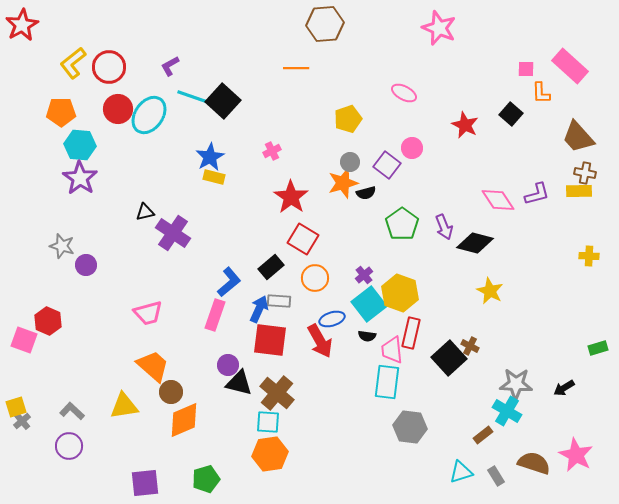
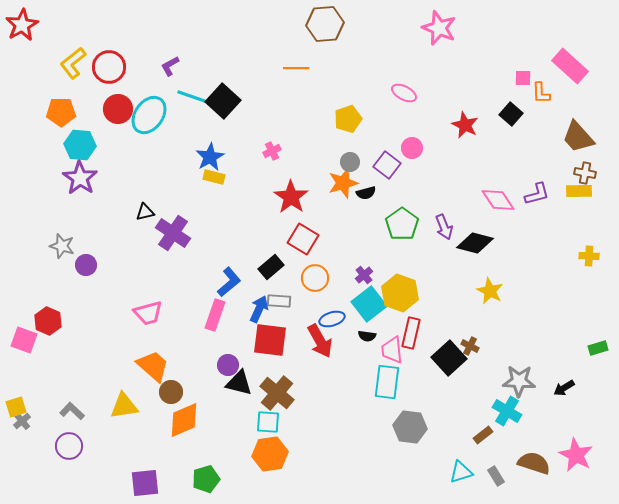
pink square at (526, 69): moved 3 px left, 9 px down
gray star at (516, 384): moved 3 px right, 3 px up
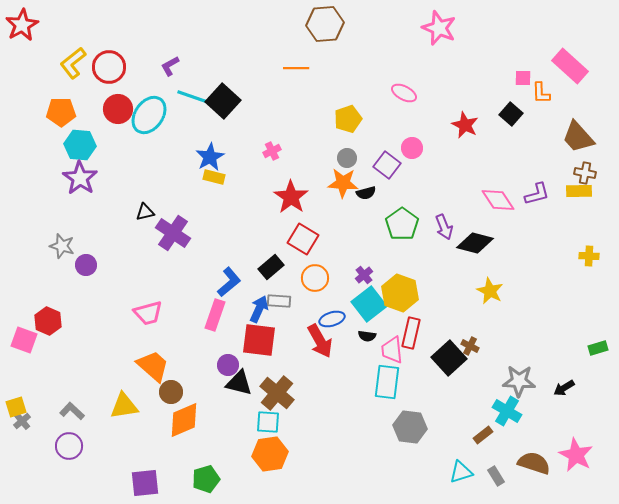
gray circle at (350, 162): moved 3 px left, 4 px up
orange star at (343, 183): rotated 20 degrees clockwise
red square at (270, 340): moved 11 px left
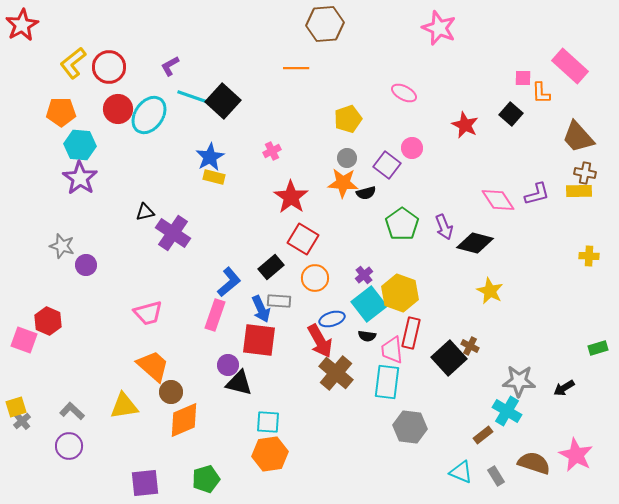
blue arrow at (259, 309): moved 2 px right; rotated 132 degrees clockwise
brown cross at (277, 393): moved 59 px right, 20 px up
cyan triangle at (461, 472): rotated 40 degrees clockwise
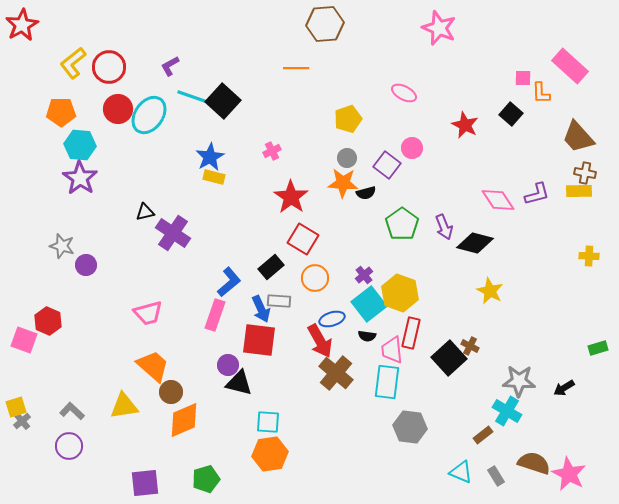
pink star at (576, 455): moved 7 px left, 19 px down
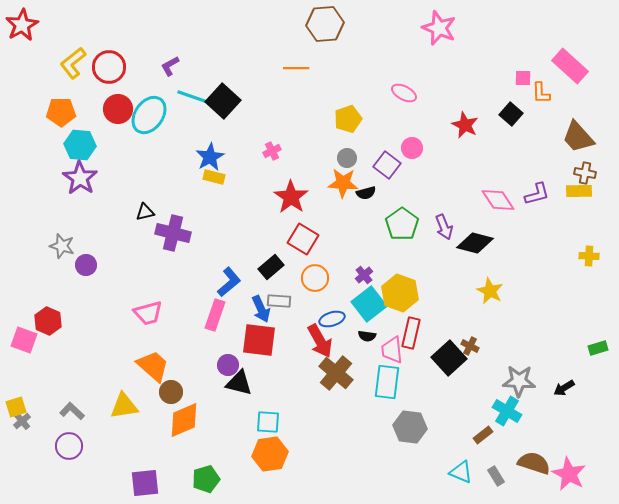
purple cross at (173, 233): rotated 20 degrees counterclockwise
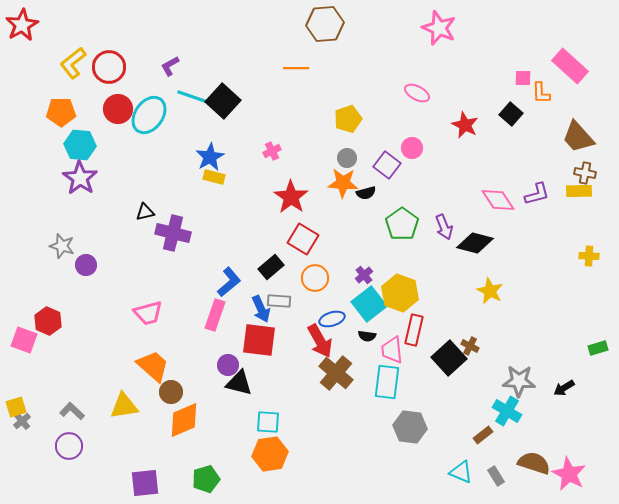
pink ellipse at (404, 93): moved 13 px right
red rectangle at (411, 333): moved 3 px right, 3 px up
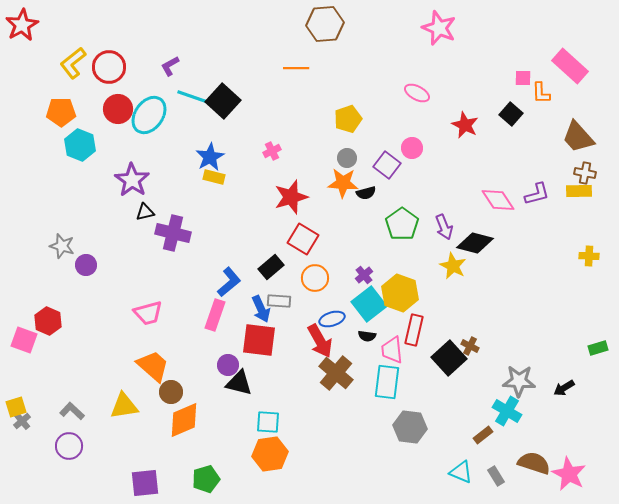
cyan hexagon at (80, 145): rotated 16 degrees clockwise
purple star at (80, 178): moved 52 px right, 2 px down
red star at (291, 197): rotated 20 degrees clockwise
yellow star at (490, 291): moved 37 px left, 25 px up
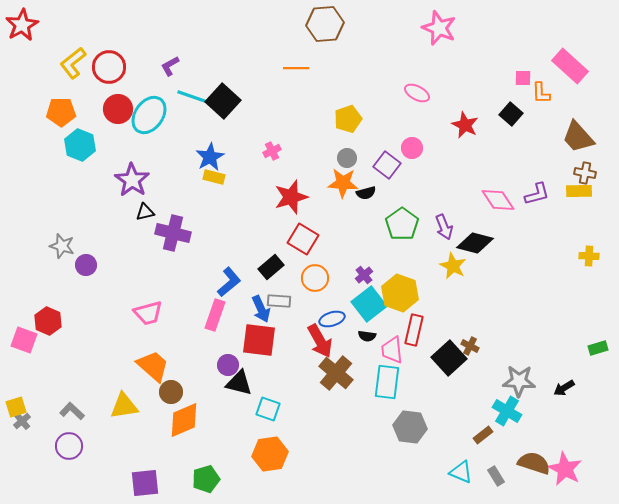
cyan square at (268, 422): moved 13 px up; rotated 15 degrees clockwise
pink star at (569, 474): moved 4 px left, 5 px up
